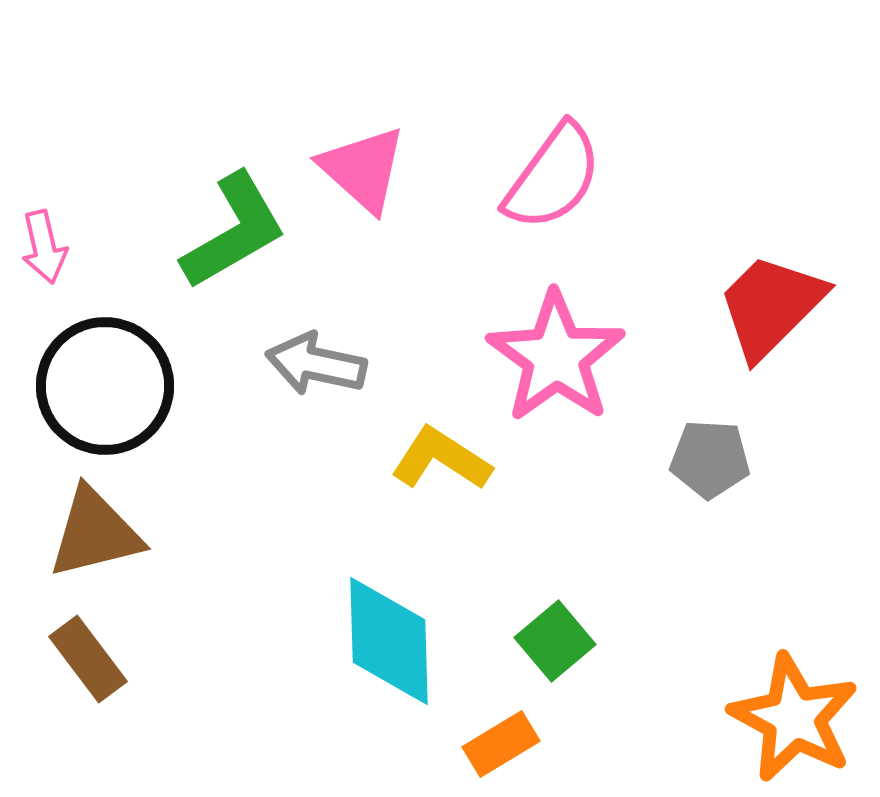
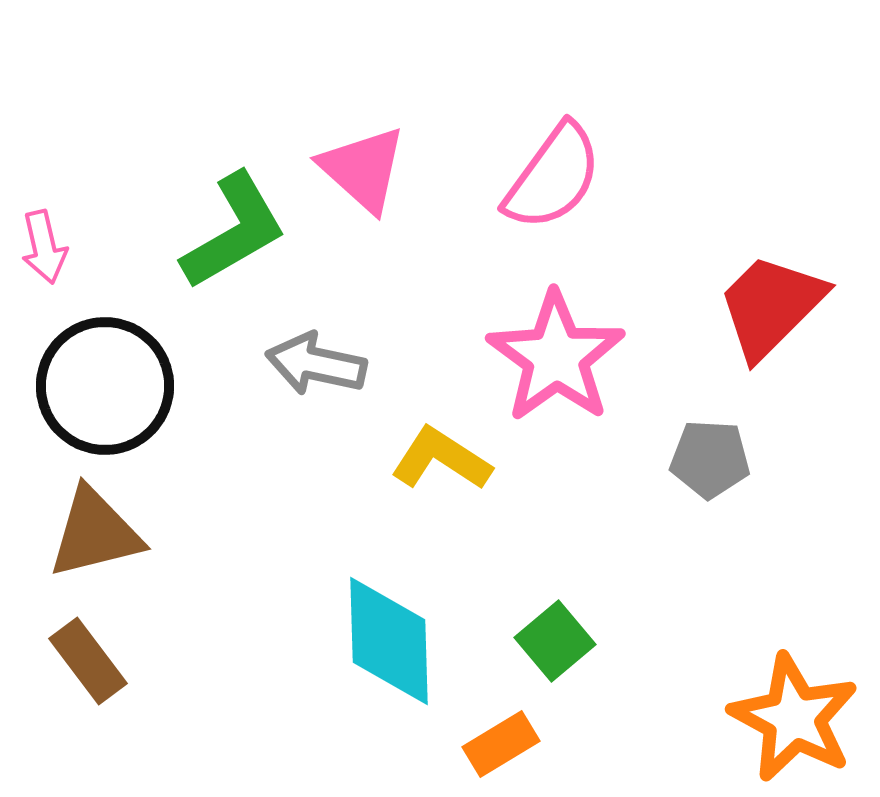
brown rectangle: moved 2 px down
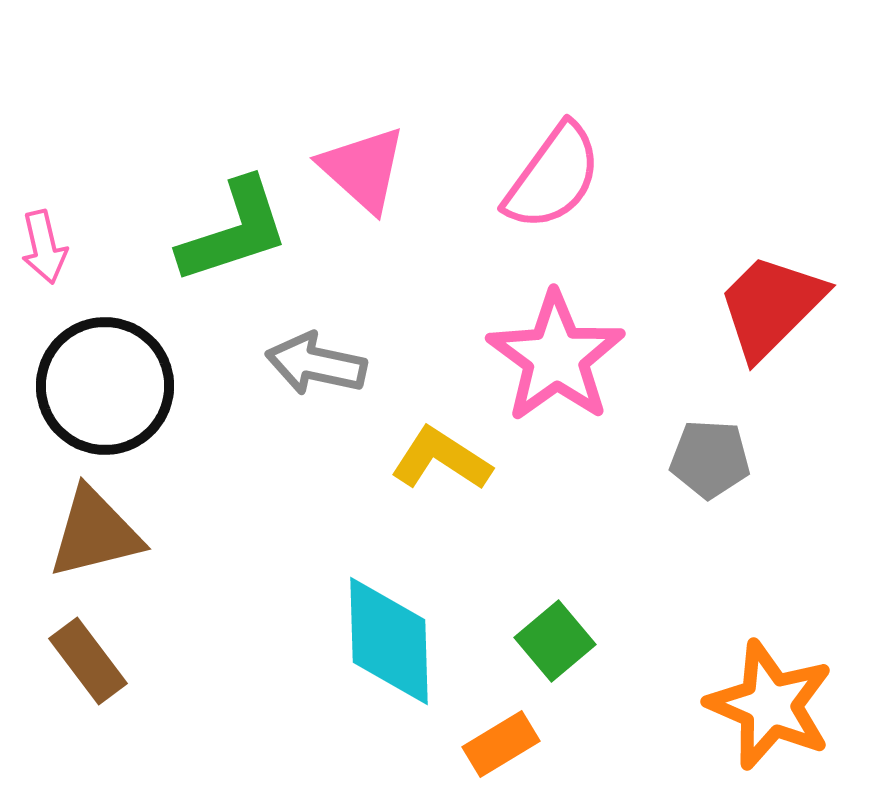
green L-shape: rotated 12 degrees clockwise
orange star: moved 24 px left, 13 px up; rotated 5 degrees counterclockwise
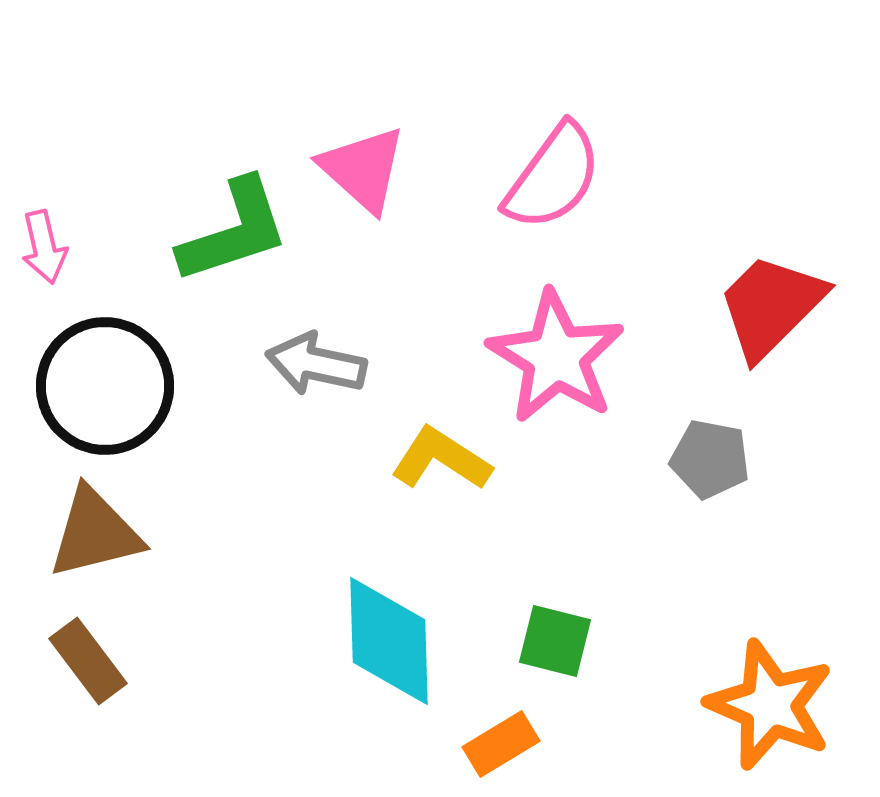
pink star: rotated 4 degrees counterclockwise
gray pentagon: rotated 8 degrees clockwise
green square: rotated 36 degrees counterclockwise
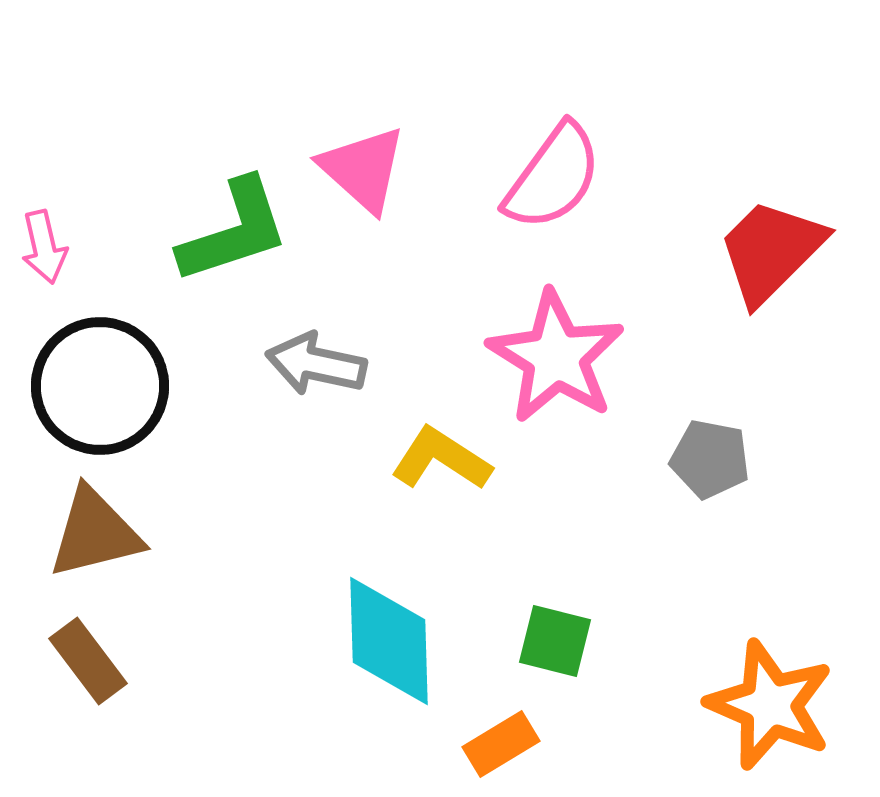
red trapezoid: moved 55 px up
black circle: moved 5 px left
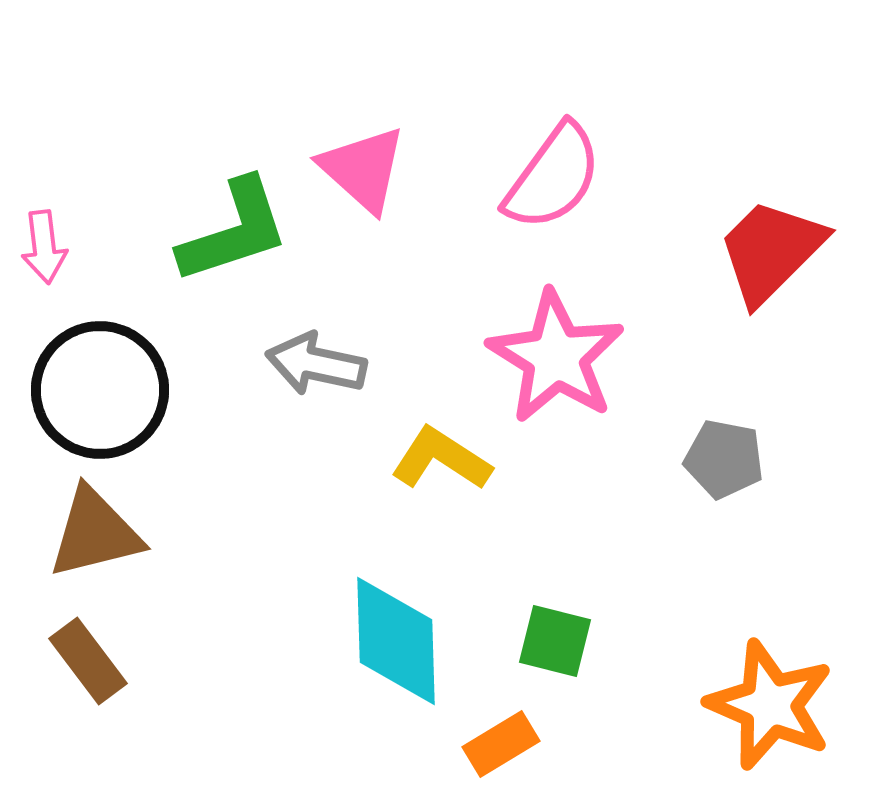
pink arrow: rotated 6 degrees clockwise
black circle: moved 4 px down
gray pentagon: moved 14 px right
cyan diamond: moved 7 px right
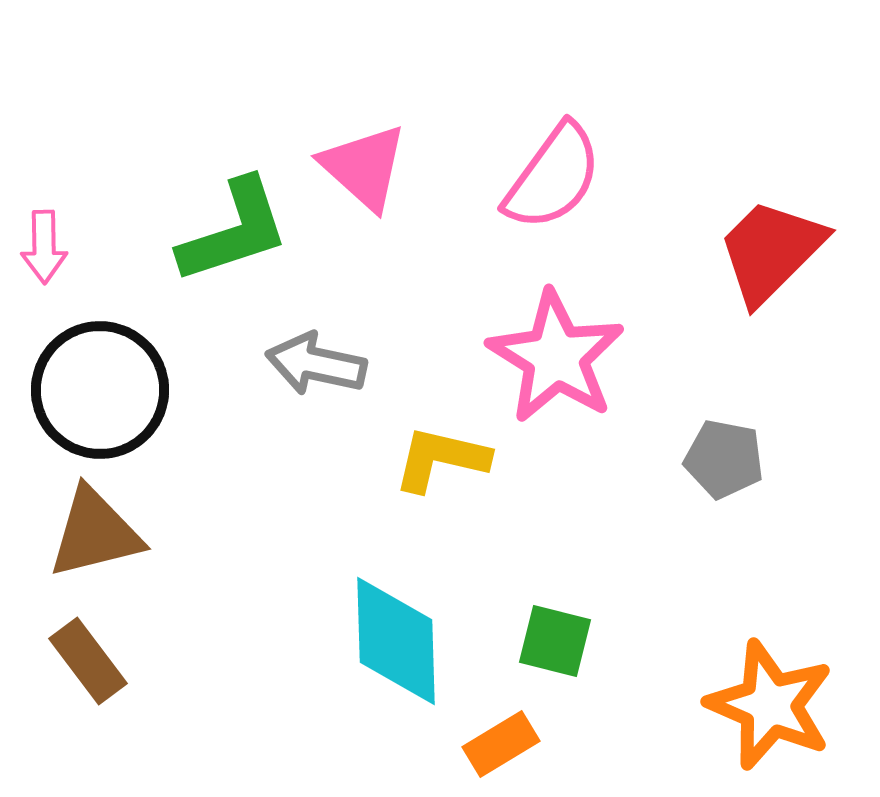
pink triangle: moved 1 px right, 2 px up
pink arrow: rotated 6 degrees clockwise
yellow L-shape: rotated 20 degrees counterclockwise
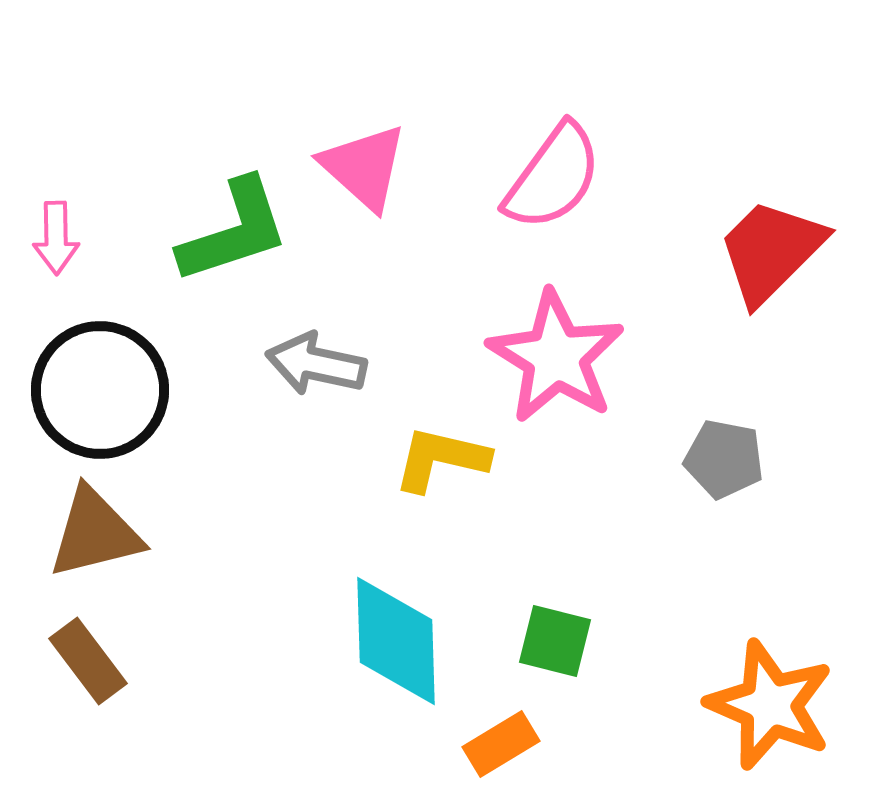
pink arrow: moved 12 px right, 9 px up
